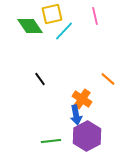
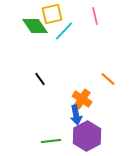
green diamond: moved 5 px right
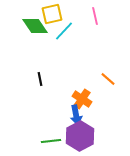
black line: rotated 24 degrees clockwise
purple hexagon: moved 7 px left
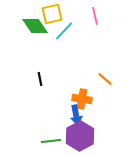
orange line: moved 3 px left
orange cross: rotated 24 degrees counterclockwise
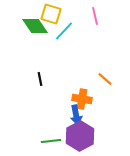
yellow square: moved 1 px left; rotated 30 degrees clockwise
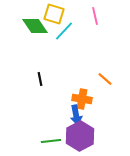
yellow square: moved 3 px right
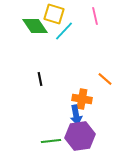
purple hexagon: rotated 20 degrees clockwise
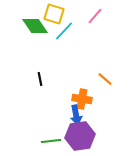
pink line: rotated 54 degrees clockwise
